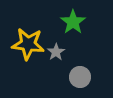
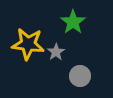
gray circle: moved 1 px up
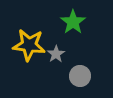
yellow star: moved 1 px right, 1 px down
gray star: moved 2 px down
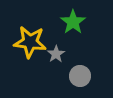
yellow star: moved 1 px right, 3 px up
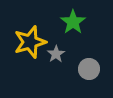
yellow star: rotated 24 degrees counterclockwise
gray circle: moved 9 px right, 7 px up
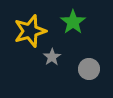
yellow star: moved 11 px up
gray star: moved 4 px left, 3 px down
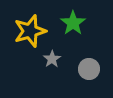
green star: moved 1 px down
gray star: moved 2 px down
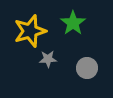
gray star: moved 4 px left; rotated 30 degrees clockwise
gray circle: moved 2 px left, 1 px up
